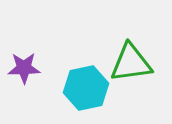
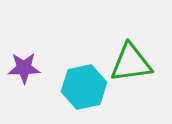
cyan hexagon: moved 2 px left, 1 px up
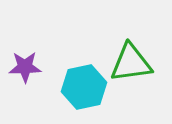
purple star: moved 1 px right, 1 px up
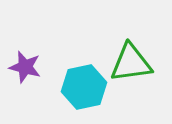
purple star: rotated 16 degrees clockwise
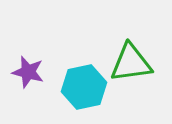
purple star: moved 3 px right, 5 px down
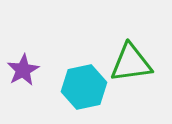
purple star: moved 5 px left, 2 px up; rotated 28 degrees clockwise
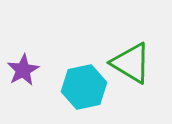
green triangle: rotated 39 degrees clockwise
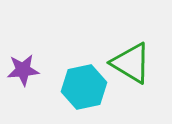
purple star: rotated 24 degrees clockwise
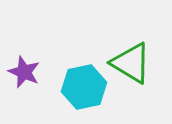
purple star: moved 1 px right, 2 px down; rotated 28 degrees clockwise
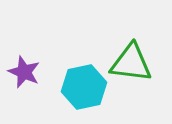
green triangle: rotated 24 degrees counterclockwise
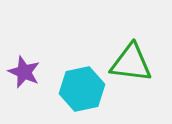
cyan hexagon: moved 2 px left, 2 px down
